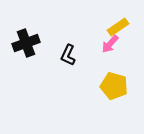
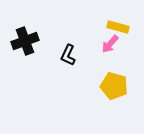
yellow rectangle: rotated 50 degrees clockwise
black cross: moved 1 px left, 2 px up
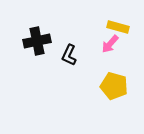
black cross: moved 12 px right; rotated 8 degrees clockwise
black L-shape: moved 1 px right
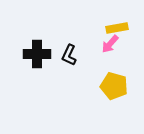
yellow rectangle: moved 1 px left, 1 px down; rotated 25 degrees counterclockwise
black cross: moved 13 px down; rotated 12 degrees clockwise
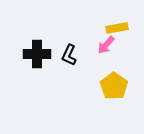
pink arrow: moved 4 px left, 1 px down
yellow pentagon: rotated 20 degrees clockwise
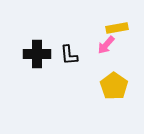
black L-shape: rotated 30 degrees counterclockwise
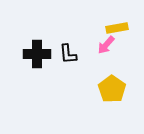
black L-shape: moved 1 px left, 1 px up
yellow pentagon: moved 2 px left, 3 px down
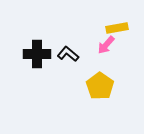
black L-shape: rotated 135 degrees clockwise
yellow pentagon: moved 12 px left, 3 px up
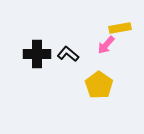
yellow rectangle: moved 3 px right
yellow pentagon: moved 1 px left, 1 px up
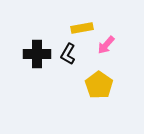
yellow rectangle: moved 38 px left
black L-shape: rotated 100 degrees counterclockwise
